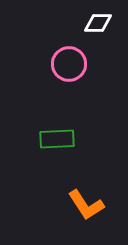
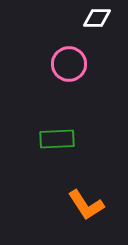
white diamond: moved 1 px left, 5 px up
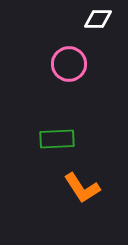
white diamond: moved 1 px right, 1 px down
orange L-shape: moved 4 px left, 17 px up
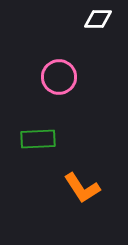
pink circle: moved 10 px left, 13 px down
green rectangle: moved 19 px left
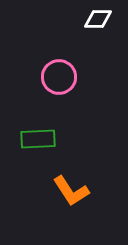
orange L-shape: moved 11 px left, 3 px down
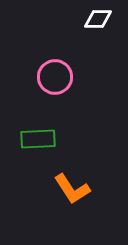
pink circle: moved 4 px left
orange L-shape: moved 1 px right, 2 px up
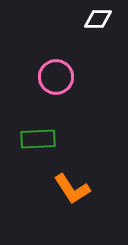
pink circle: moved 1 px right
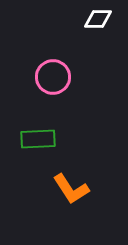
pink circle: moved 3 px left
orange L-shape: moved 1 px left
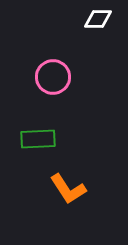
orange L-shape: moved 3 px left
